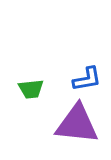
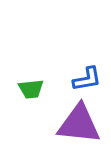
purple triangle: moved 2 px right
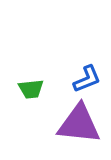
blue L-shape: rotated 12 degrees counterclockwise
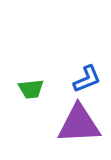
purple triangle: rotated 9 degrees counterclockwise
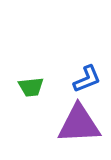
green trapezoid: moved 2 px up
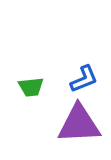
blue L-shape: moved 3 px left
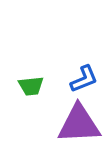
green trapezoid: moved 1 px up
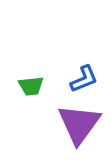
purple triangle: rotated 51 degrees counterclockwise
